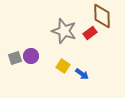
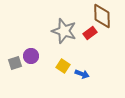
gray square: moved 5 px down
blue arrow: rotated 16 degrees counterclockwise
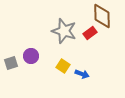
gray square: moved 4 px left
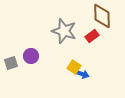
red rectangle: moved 2 px right, 3 px down
yellow square: moved 11 px right, 1 px down
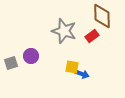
yellow square: moved 2 px left; rotated 24 degrees counterclockwise
